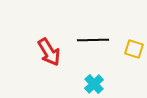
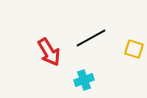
black line: moved 2 px left, 2 px up; rotated 28 degrees counterclockwise
cyan cross: moved 10 px left, 4 px up; rotated 24 degrees clockwise
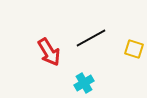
cyan cross: moved 3 px down; rotated 12 degrees counterclockwise
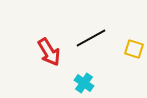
cyan cross: rotated 24 degrees counterclockwise
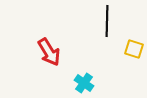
black line: moved 16 px right, 17 px up; rotated 60 degrees counterclockwise
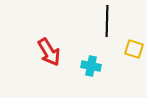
cyan cross: moved 7 px right, 17 px up; rotated 24 degrees counterclockwise
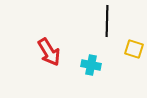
cyan cross: moved 1 px up
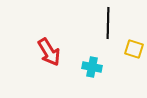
black line: moved 1 px right, 2 px down
cyan cross: moved 1 px right, 2 px down
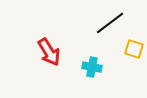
black line: moved 2 px right; rotated 52 degrees clockwise
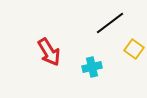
yellow square: rotated 18 degrees clockwise
cyan cross: rotated 24 degrees counterclockwise
